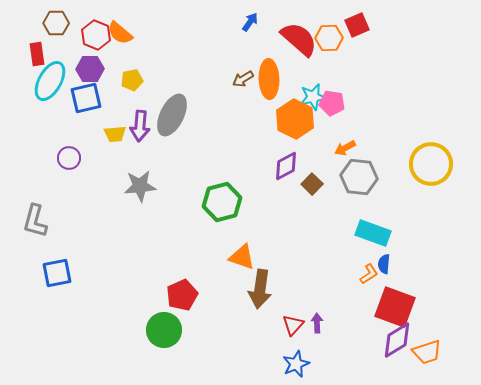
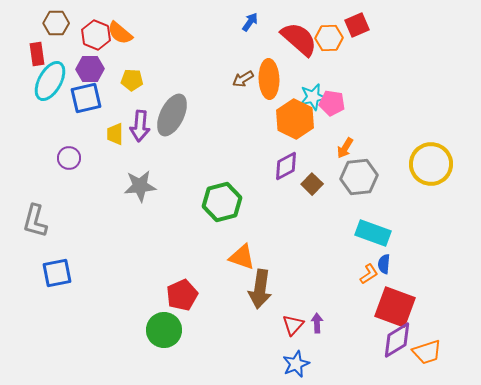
yellow pentagon at (132, 80): rotated 15 degrees clockwise
yellow trapezoid at (115, 134): rotated 95 degrees clockwise
orange arrow at (345, 148): rotated 30 degrees counterclockwise
gray hexagon at (359, 177): rotated 12 degrees counterclockwise
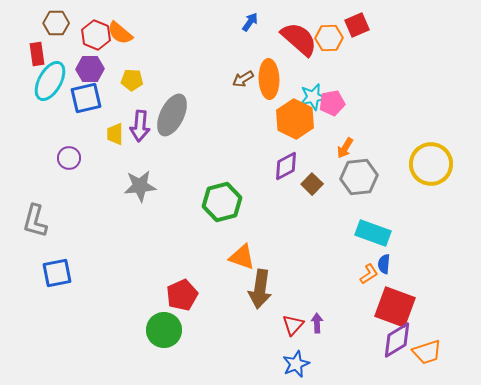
pink pentagon at (332, 103): rotated 20 degrees counterclockwise
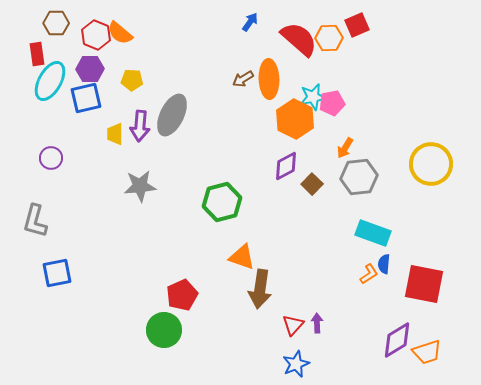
purple circle at (69, 158): moved 18 px left
red square at (395, 307): moved 29 px right, 23 px up; rotated 9 degrees counterclockwise
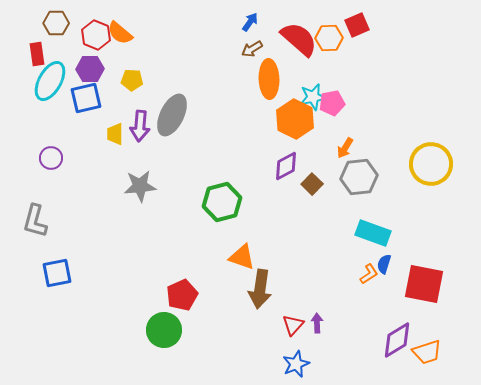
brown arrow at (243, 79): moved 9 px right, 30 px up
blue semicircle at (384, 264): rotated 12 degrees clockwise
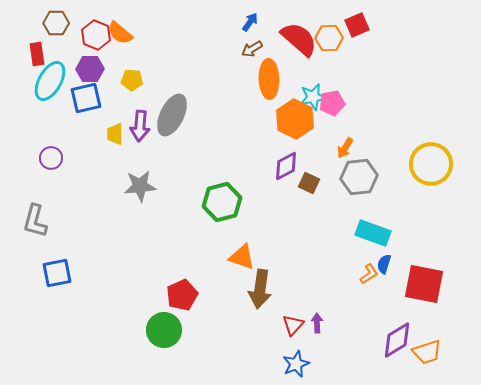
brown square at (312, 184): moved 3 px left, 1 px up; rotated 20 degrees counterclockwise
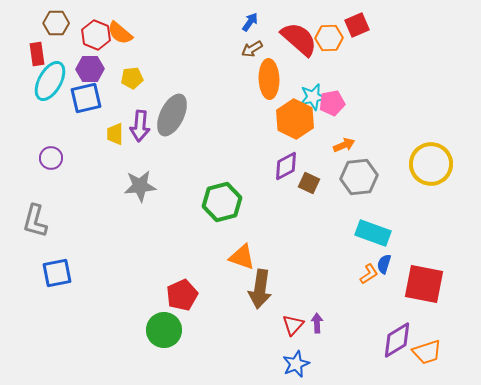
yellow pentagon at (132, 80): moved 2 px up; rotated 10 degrees counterclockwise
orange arrow at (345, 148): moved 1 px left, 3 px up; rotated 145 degrees counterclockwise
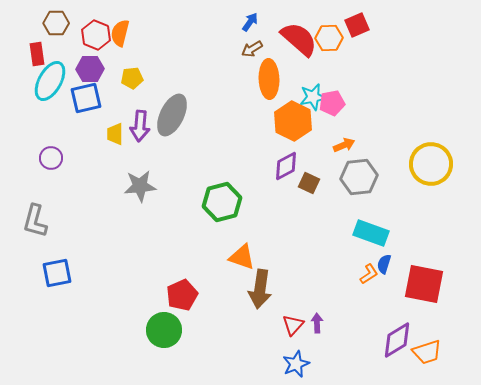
orange semicircle at (120, 33): rotated 64 degrees clockwise
orange hexagon at (295, 119): moved 2 px left, 2 px down
cyan rectangle at (373, 233): moved 2 px left
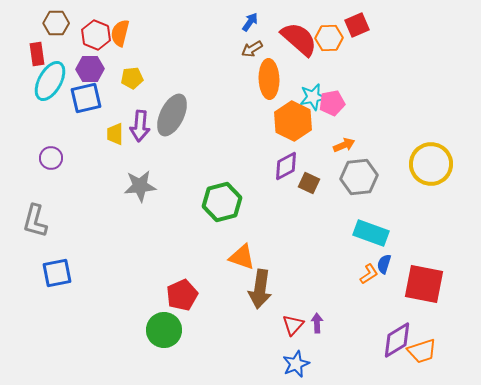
orange trapezoid at (427, 352): moved 5 px left, 1 px up
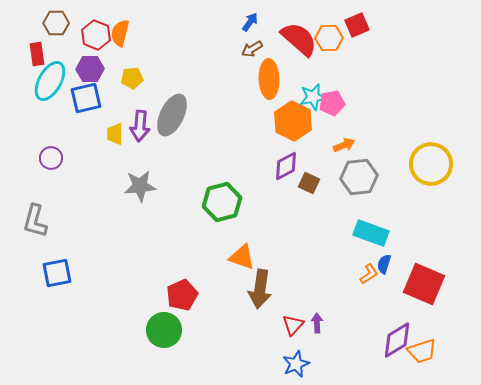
red square at (424, 284): rotated 12 degrees clockwise
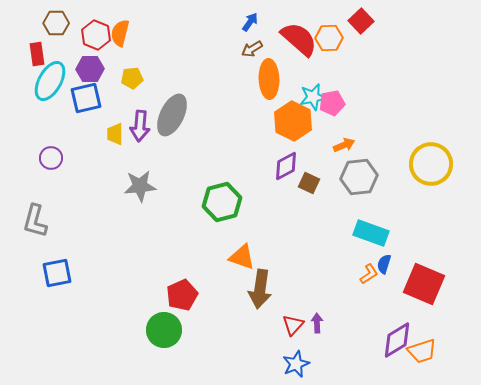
red square at (357, 25): moved 4 px right, 4 px up; rotated 20 degrees counterclockwise
